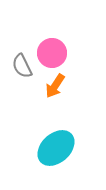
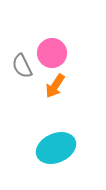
cyan ellipse: rotated 18 degrees clockwise
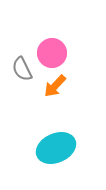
gray semicircle: moved 3 px down
orange arrow: rotated 10 degrees clockwise
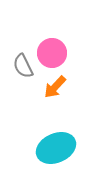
gray semicircle: moved 1 px right, 3 px up
orange arrow: moved 1 px down
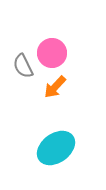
cyan ellipse: rotated 12 degrees counterclockwise
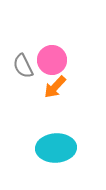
pink circle: moved 7 px down
cyan ellipse: rotated 33 degrees clockwise
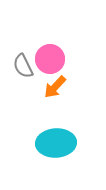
pink circle: moved 2 px left, 1 px up
cyan ellipse: moved 5 px up
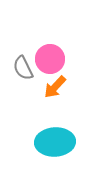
gray semicircle: moved 2 px down
cyan ellipse: moved 1 px left, 1 px up
